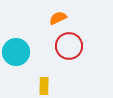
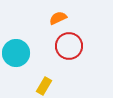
cyan circle: moved 1 px down
yellow rectangle: rotated 30 degrees clockwise
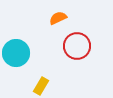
red circle: moved 8 px right
yellow rectangle: moved 3 px left
